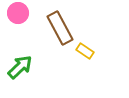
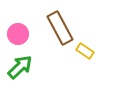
pink circle: moved 21 px down
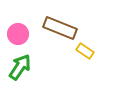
brown rectangle: rotated 40 degrees counterclockwise
green arrow: rotated 12 degrees counterclockwise
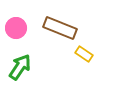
pink circle: moved 2 px left, 6 px up
yellow rectangle: moved 1 px left, 3 px down
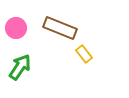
yellow rectangle: rotated 18 degrees clockwise
